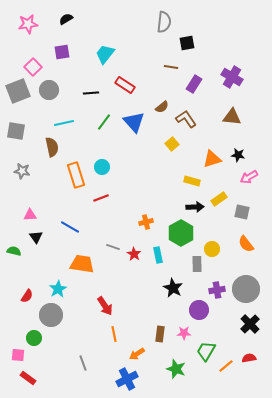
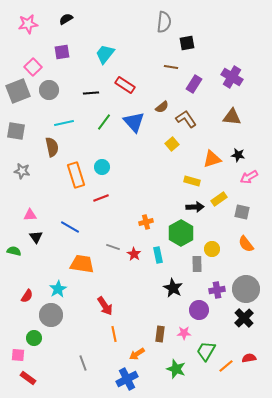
black cross at (250, 324): moved 6 px left, 6 px up
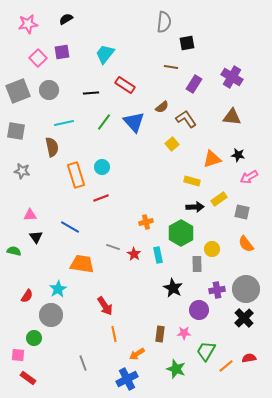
pink square at (33, 67): moved 5 px right, 9 px up
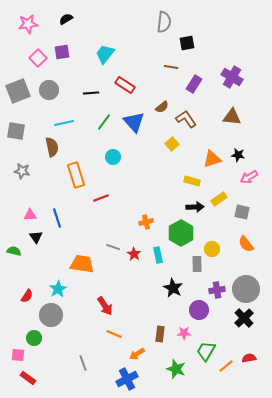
cyan circle at (102, 167): moved 11 px right, 10 px up
blue line at (70, 227): moved 13 px left, 9 px up; rotated 42 degrees clockwise
orange line at (114, 334): rotated 56 degrees counterclockwise
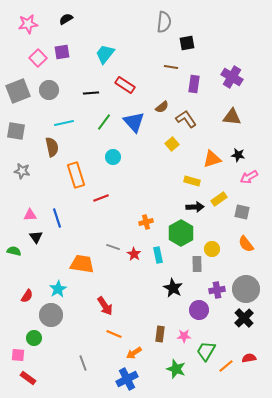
purple rectangle at (194, 84): rotated 24 degrees counterclockwise
pink star at (184, 333): moved 3 px down
orange arrow at (137, 354): moved 3 px left, 1 px up
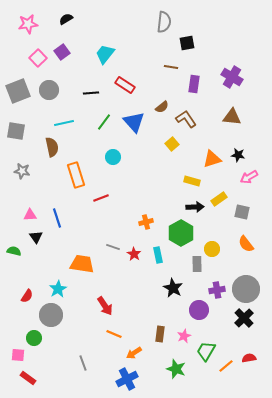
purple square at (62, 52): rotated 28 degrees counterclockwise
pink star at (184, 336): rotated 24 degrees counterclockwise
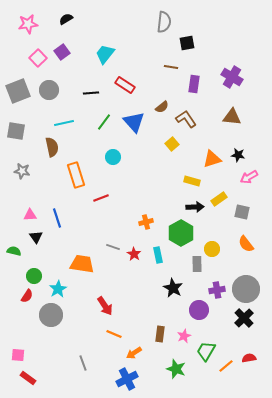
green circle at (34, 338): moved 62 px up
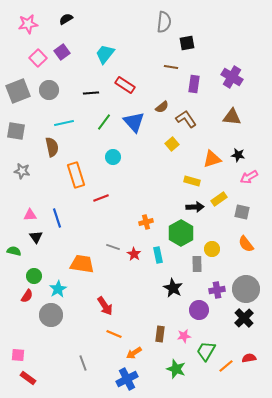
pink star at (184, 336): rotated 16 degrees clockwise
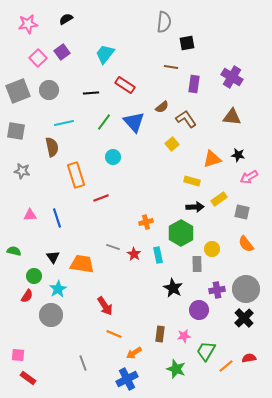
black triangle at (36, 237): moved 17 px right, 20 px down
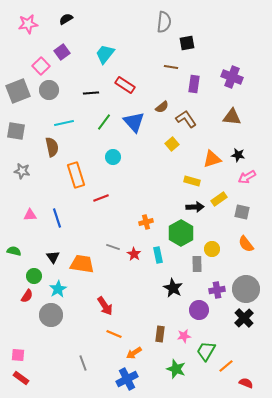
pink square at (38, 58): moved 3 px right, 8 px down
purple cross at (232, 77): rotated 10 degrees counterclockwise
pink arrow at (249, 177): moved 2 px left
red semicircle at (249, 358): moved 3 px left, 25 px down; rotated 32 degrees clockwise
red rectangle at (28, 378): moved 7 px left
